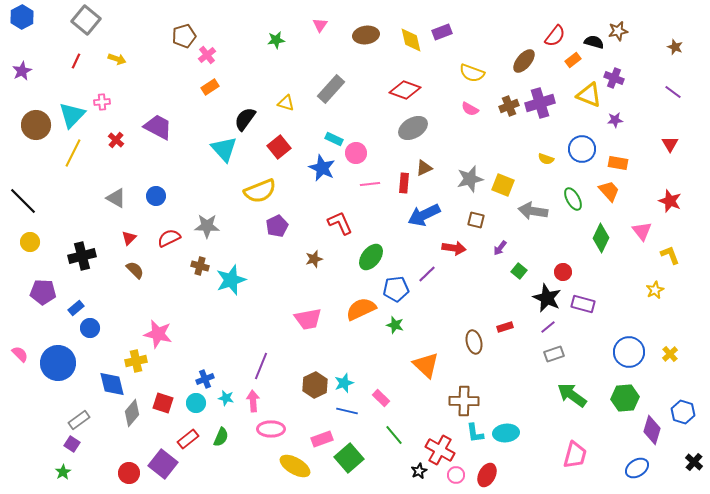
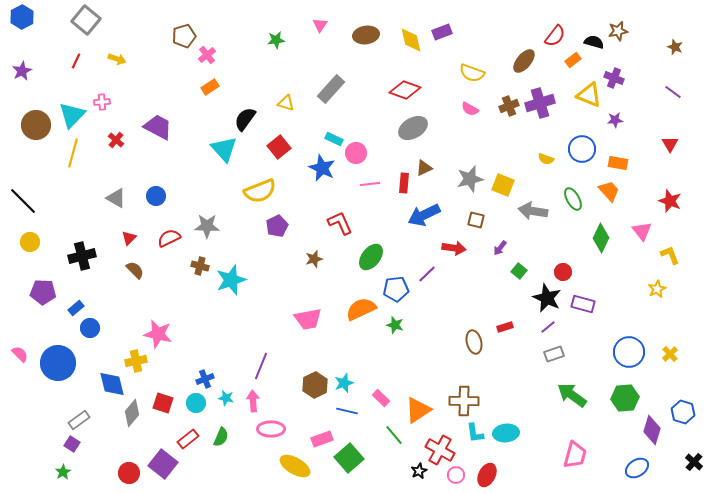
yellow line at (73, 153): rotated 12 degrees counterclockwise
yellow star at (655, 290): moved 2 px right, 1 px up
orange triangle at (426, 365): moved 8 px left, 45 px down; rotated 44 degrees clockwise
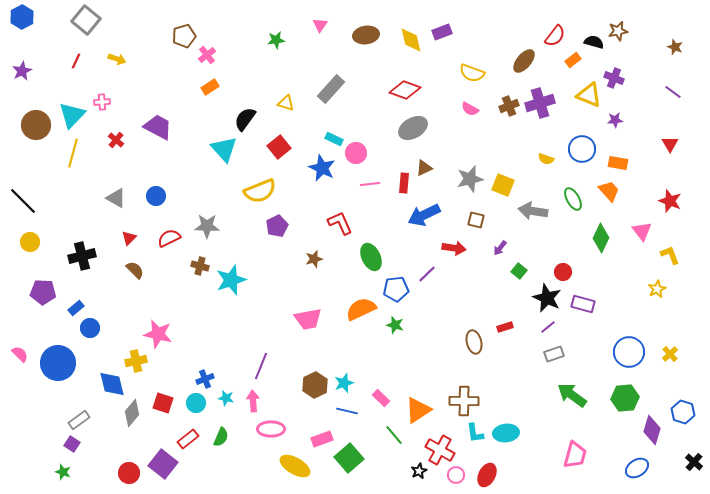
green ellipse at (371, 257): rotated 64 degrees counterclockwise
green star at (63, 472): rotated 21 degrees counterclockwise
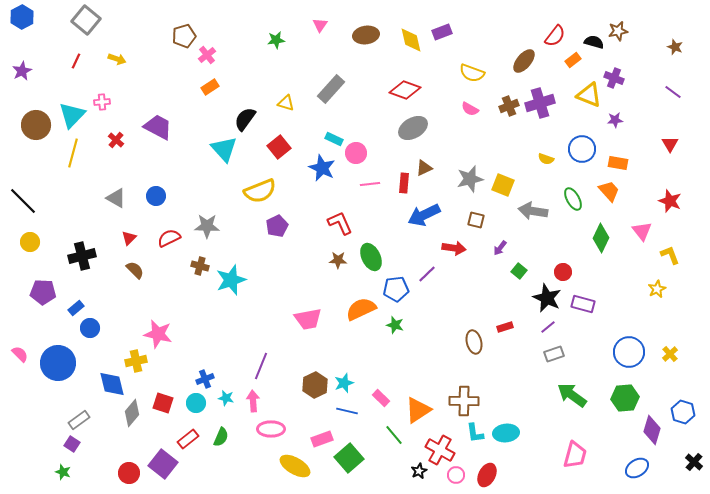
brown star at (314, 259): moved 24 px right, 1 px down; rotated 18 degrees clockwise
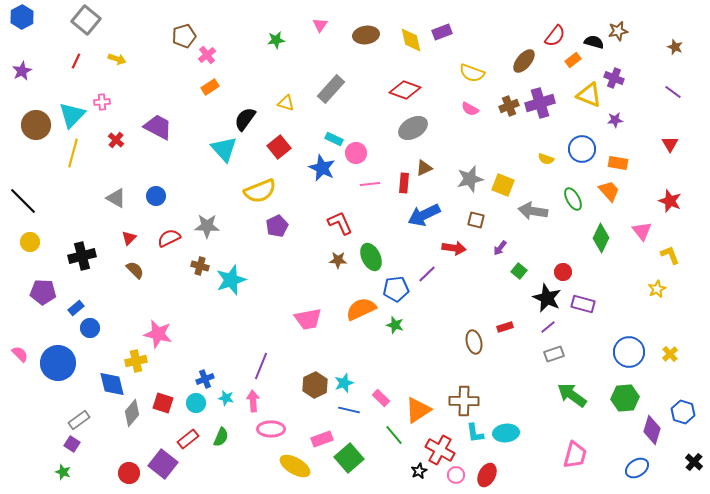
blue line at (347, 411): moved 2 px right, 1 px up
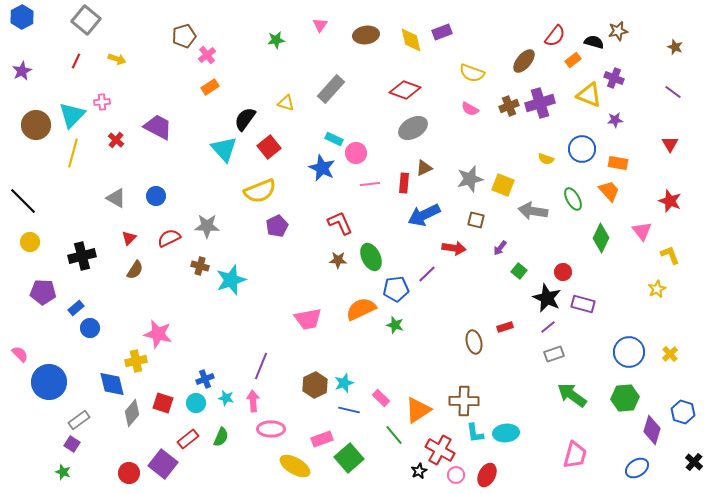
red square at (279, 147): moved 10 px left
brown semicircle at (135, 270): rotated 78 degrees clockwise
blue circle at (58, 363): moved 9 px left, 19 px down
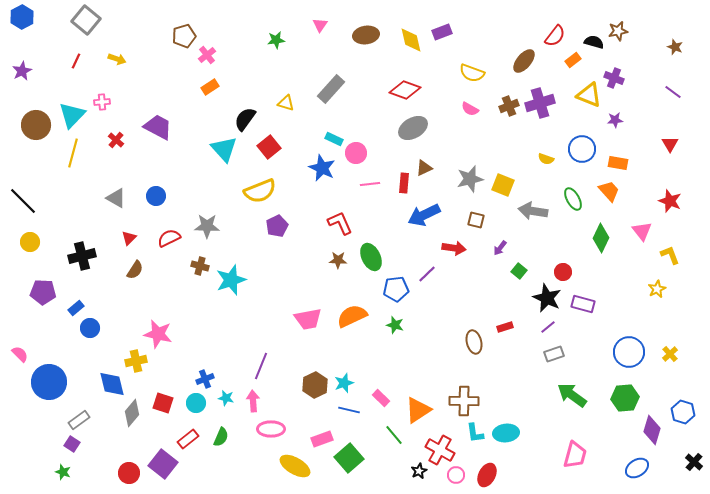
orange semicircle at (361, 309): moved 9 px left, 7 px down
